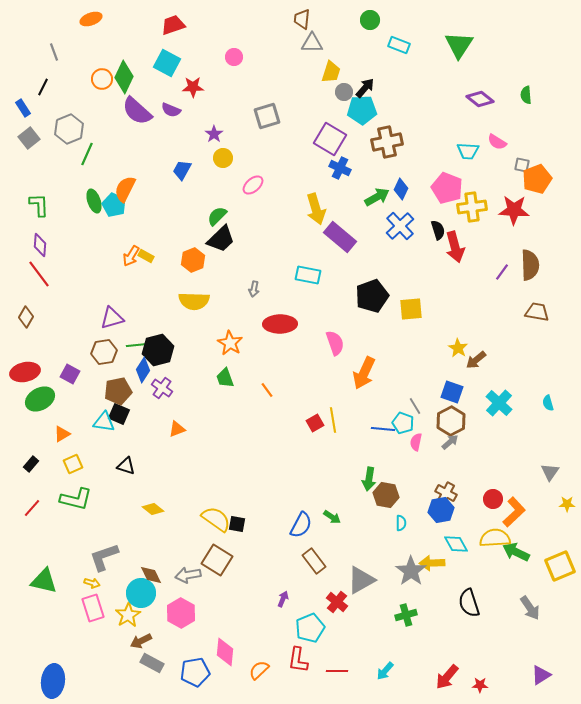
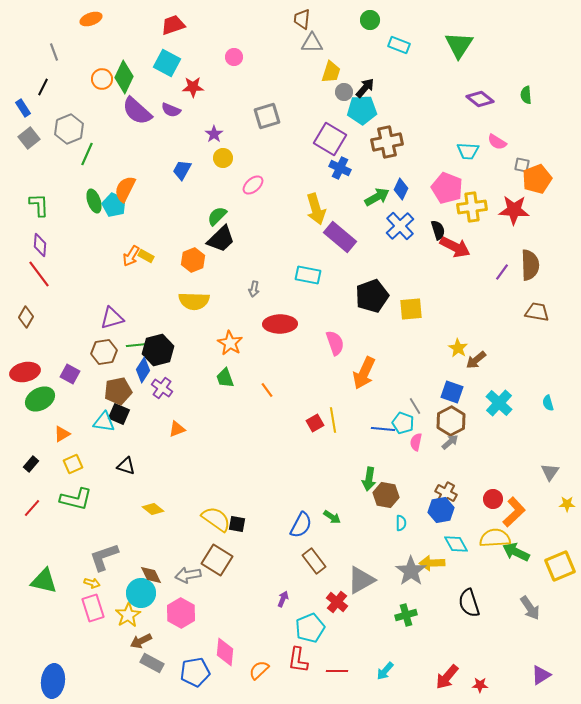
red arrow at (455, 247): rotated 48 degrees counterclockwise
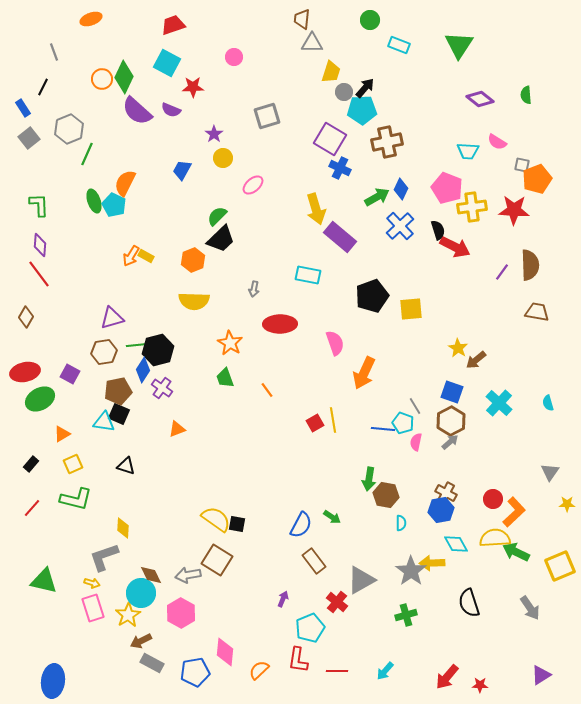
orange semicircle at (125, 189): moved 6 px up
yellow diamond at (153, 509): moved 30 px left, 19 px down; rotated 55 degrees clockwise
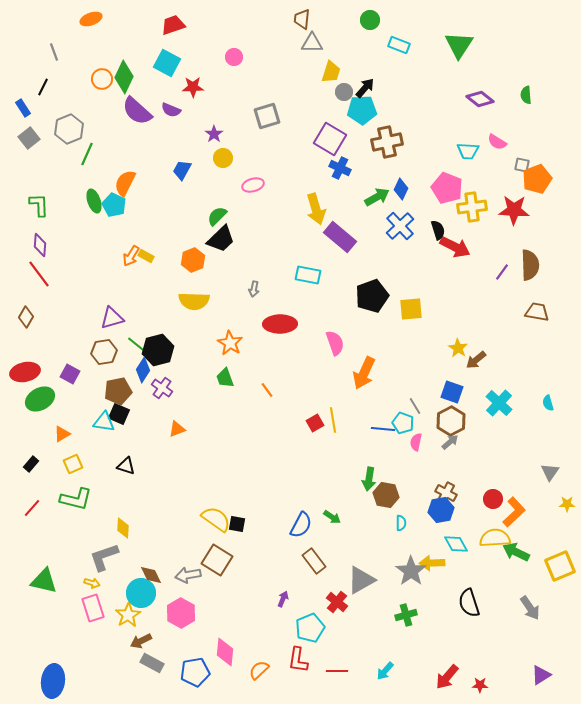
pink ellipse at (253, 185): rotated 25 degrees clockwise
green line at (137, 345): rotated 45 degrees clockwise
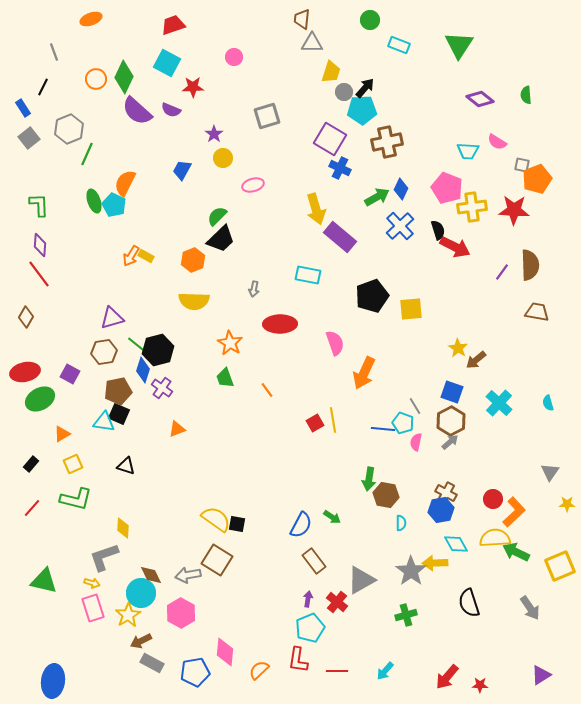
orange circle at (102, 79): moved 6 px left
blue diamond at (143, 370): rotated 15 degrees counterclockwise
yellow arrow at (432, 563): moved 3 px right
purple arrow at (283, 599): moved 25 px right; rotated 14 degrees counterclockwise
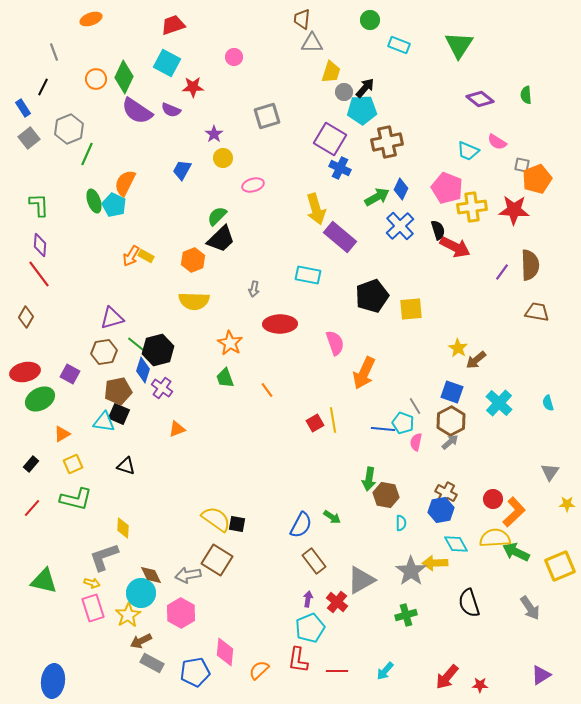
purple semicircle at (137, 111): rotated 8 degrees counterclockwise
cyan trapezoid at (468, 151): rotated 20 degrees clockwise
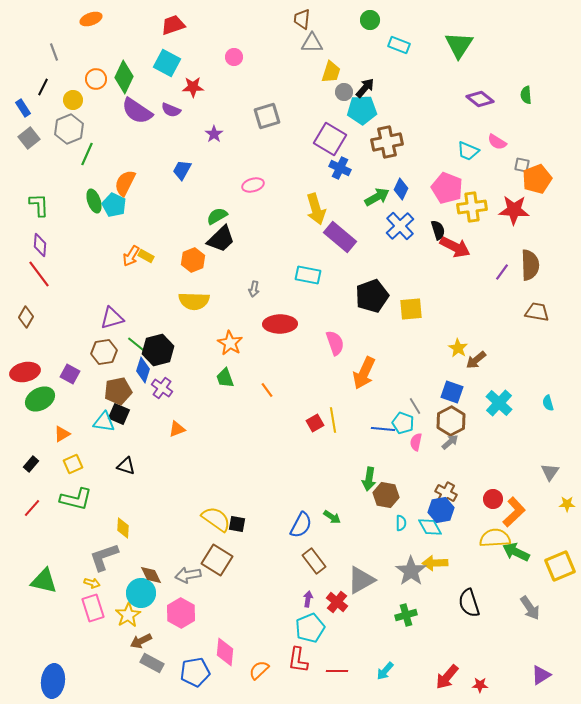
yellow circle at (223, 158): moved 150 px left, 58 px up
green semicircle at (217, 216): rotated 15 degrees clockwise
cyan diamond at (456, 544): moved 26 px left, 17 px up
